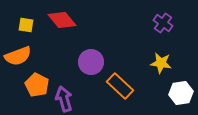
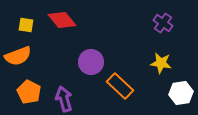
orange pentagon: moved 8 px left, 7 px down
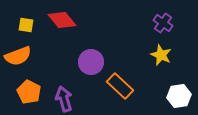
yellow star: moved 8 px up; rotated 15 degrees clockwise
white hexagon: moved 2 px left, 3 px down
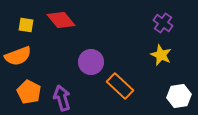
red diamond: moved 1 px left
purple arrow: moved 2 px left, 1 px up
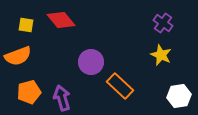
orange pentagon: rotated 30 degrees clockwise
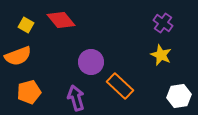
yellow square: rotated 21 degrees clockwise
purple arrow: moved 14 px right
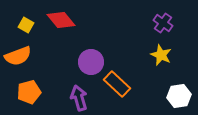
orange rectangle: moved 3 px left, 2 px up
purple arrow: moved 3 px right
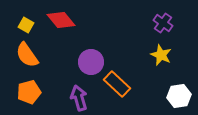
orange semicircle: moved 9 px right, 1 px up; rotated 76 degrees clockwise
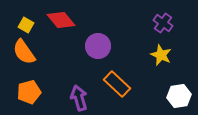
orange semicircle: moved 3 px left, 3 px up
purple circle: moved 7 px right, 16 px up
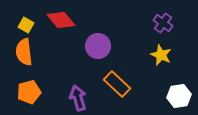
orange semicircle: rotated 28 degrees clockwise
purple arrow: moved 1 px left
